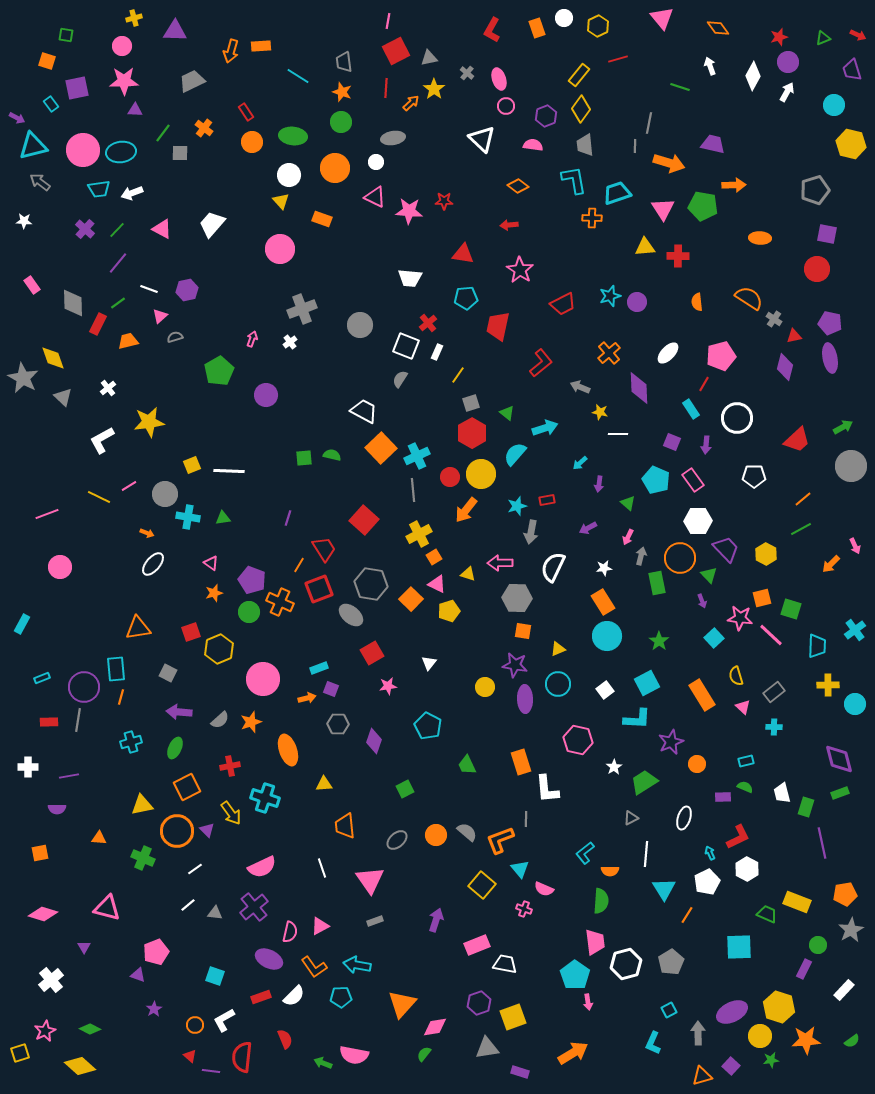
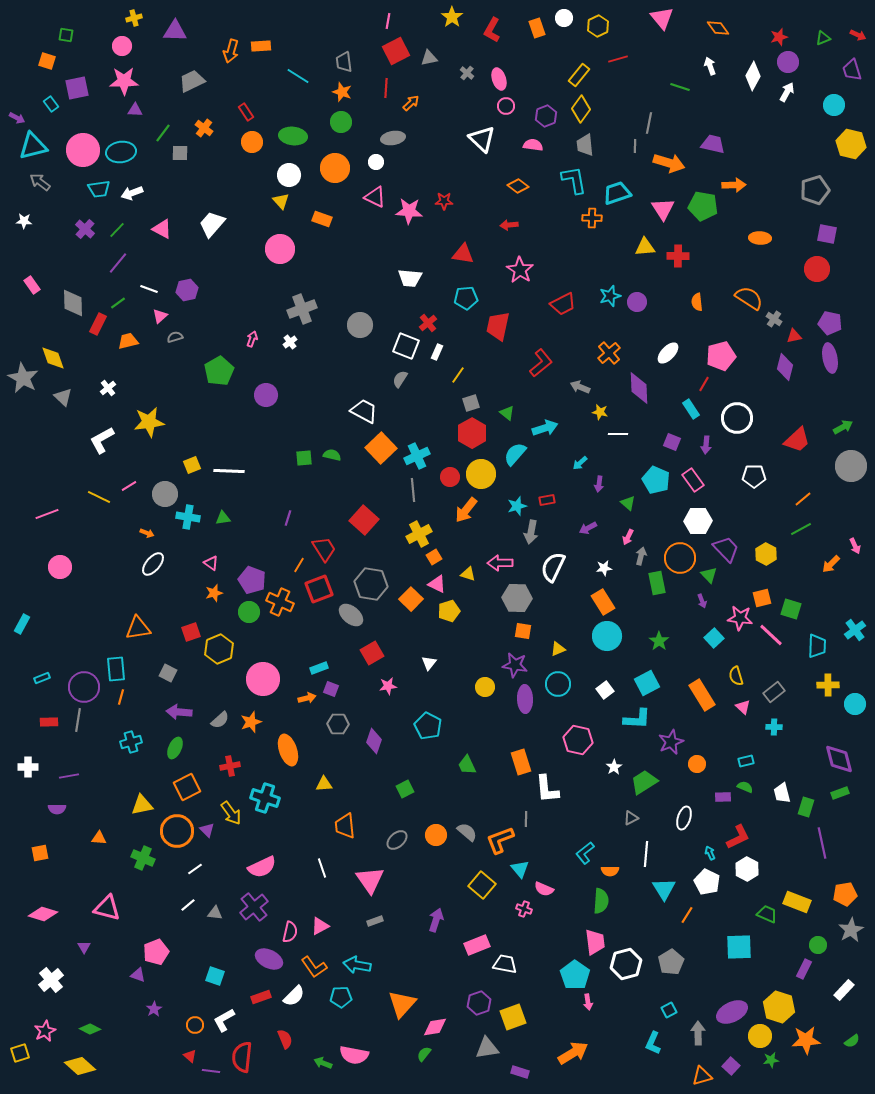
yellow star at (434, 89): moved 18 px right, 72 px up
white pentagon at (707, 882): rotated 20 degrees counterclockwise
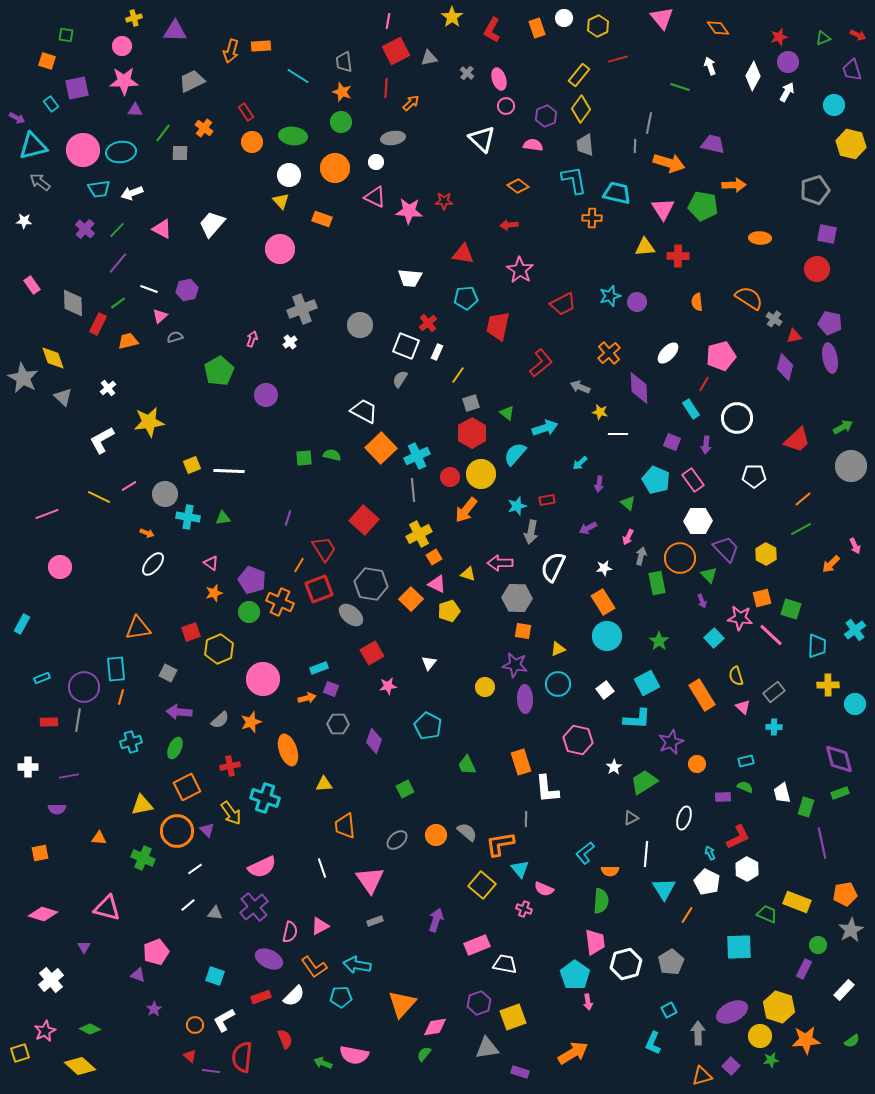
cyan trapezoid at (617, 193): rotated 32 degrees clockwise
orange L-shape at (500, 840): moved 4 px down; rotated 12 degrees clockwise
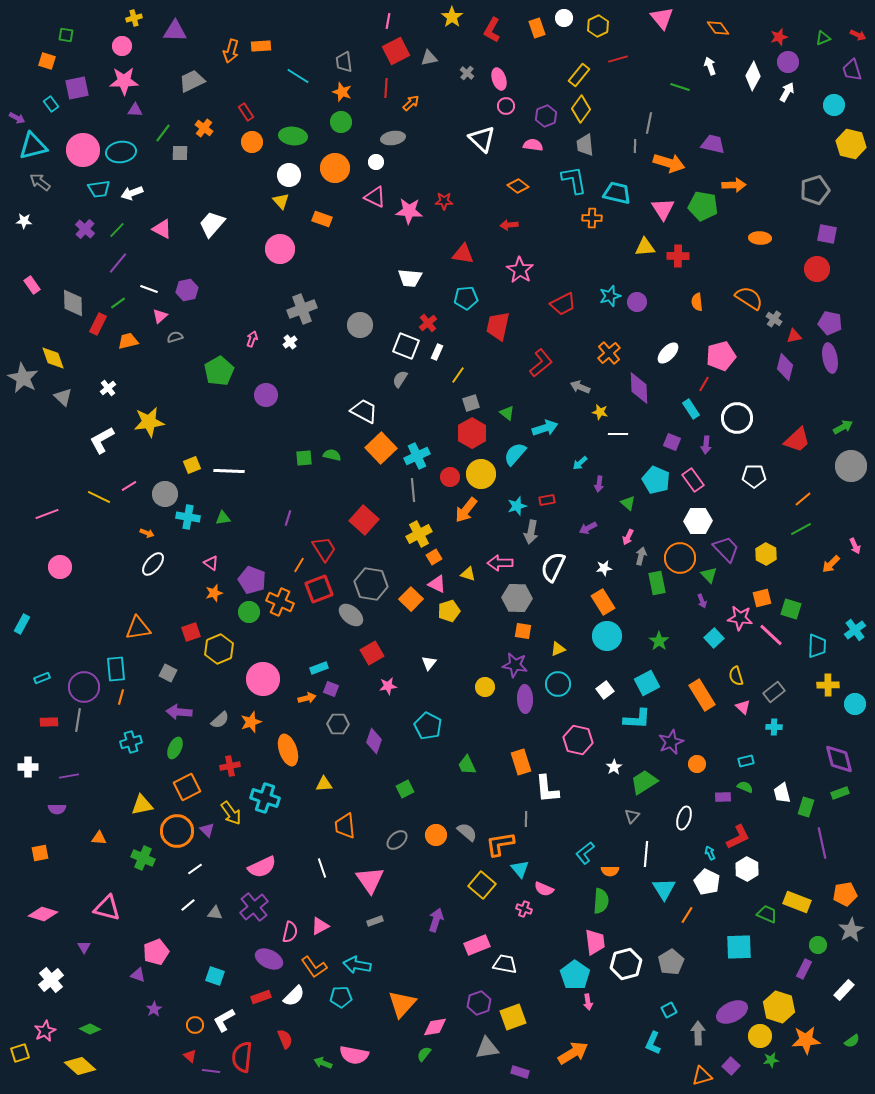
gray triangle at (631, 818): moved 1 px right, 2 px up; rotated 21 degrees counterclockwise
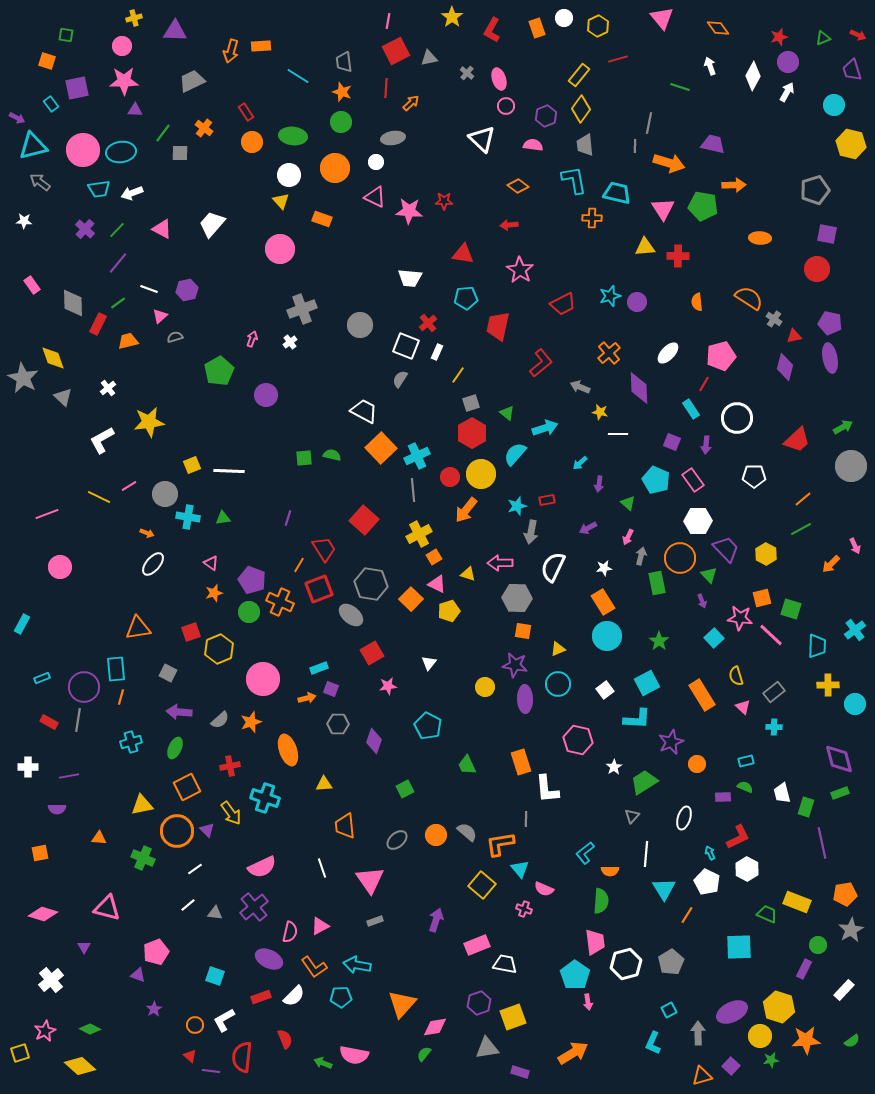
red rectangle at (49, 722): rotated 30 degrees clockwise
